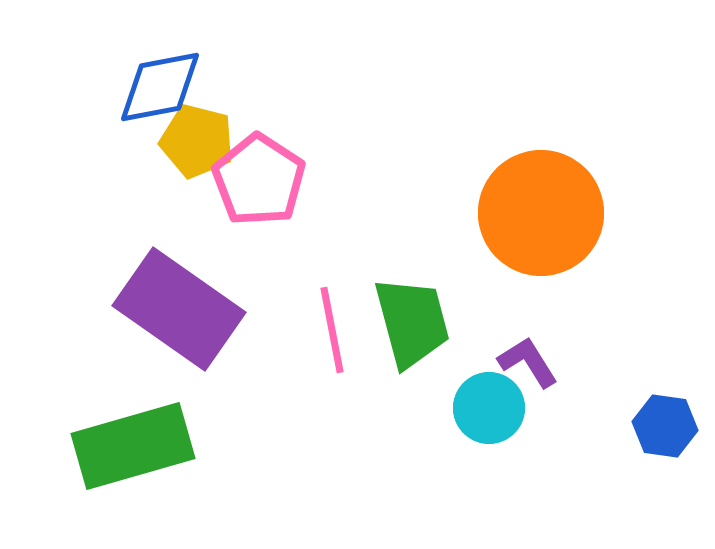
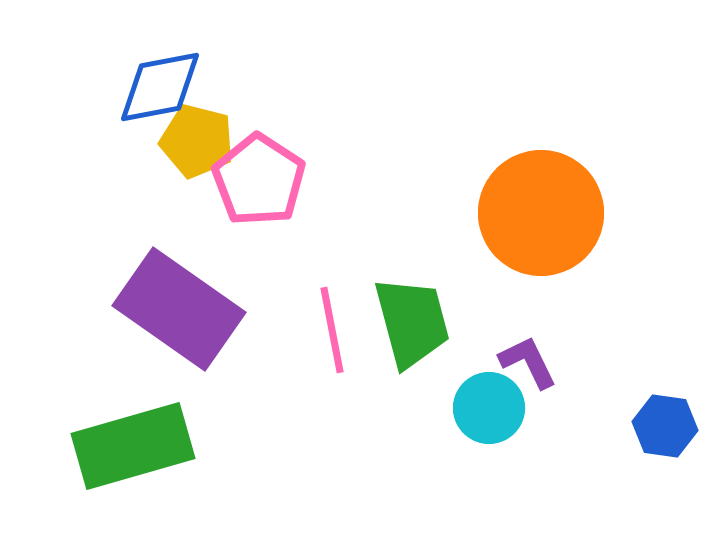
purple L-shape: rotated 6 degrees clockwise
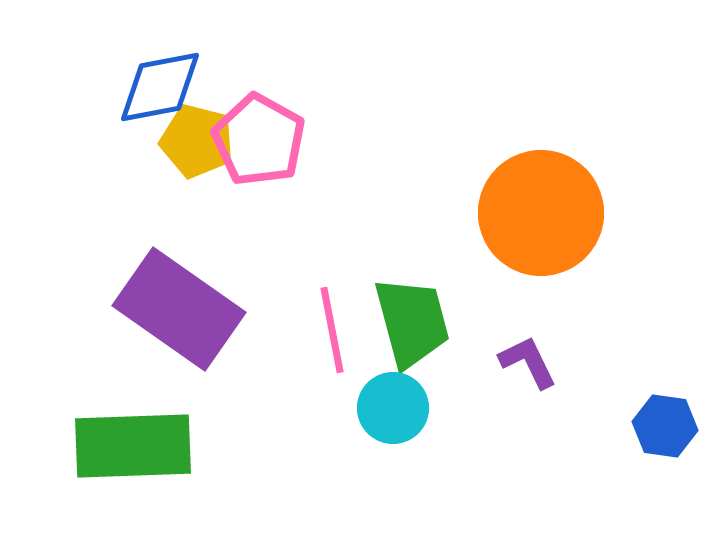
pink pentagon: moved 40 px up; rotated 4 degrees counterclockwise
cyan circle: moved 96 px left
green rectangle: rotated 14 degrees clockwise
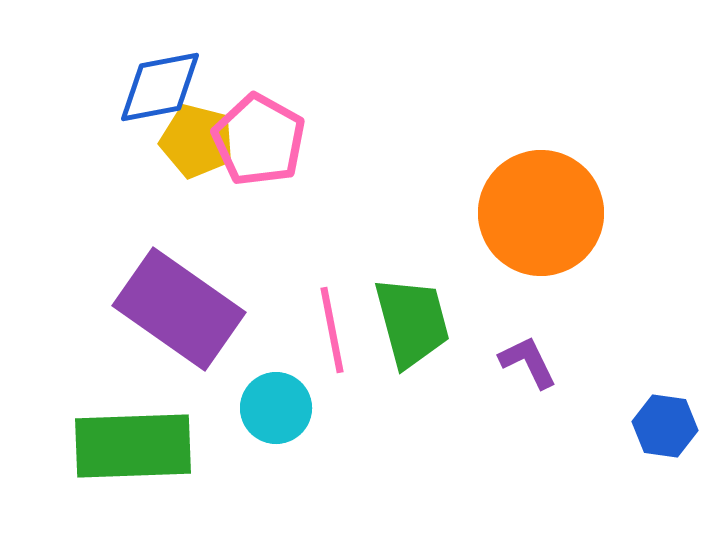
cyan circle: moved 117 px left
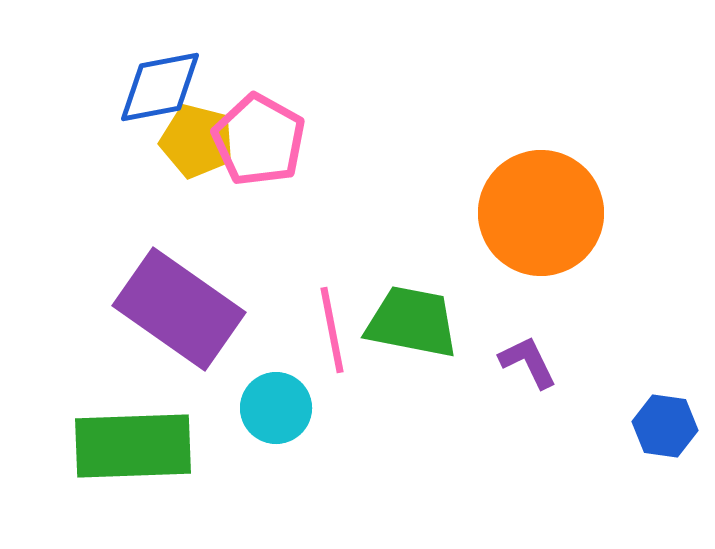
green trapezoid: rotated 64 degrees counterclockwise
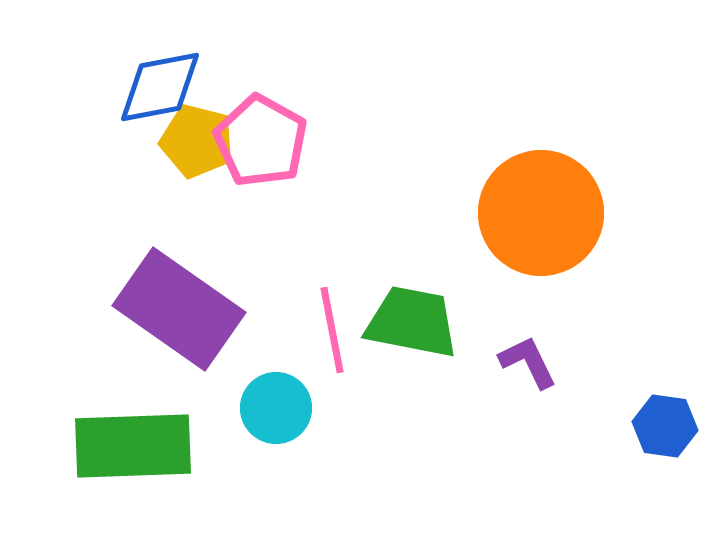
pink pentagon: moved 2 px right, 1 px down
